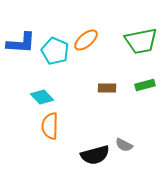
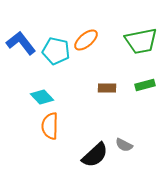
blue L-shape: rotated 132 degrees counterclockwise
cyan pentagon: moved 1 px right; rotated 12 degrees counterclockwise
black semicircle: rotated 28 degrees counterclockwise
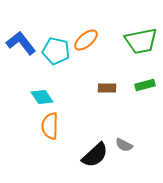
cyan diamond: rotated 10 degrees clockwise
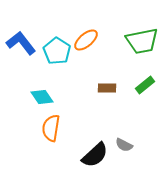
green trapezoid: moved 1 px right
cyan pentagon: moved 1 px right; rotated 20 degrees clockwise
green rectangle: rotated 24 degrees counterclockwise
orange semicircle: moved 1 px right, 2 px down; rotated 8 degrees clockwise
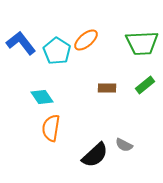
green trapezoid: moved 2 px down; rotated 8 degrees clockwise
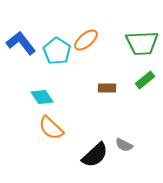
green rectangle: moved 5 px up
orange semicircle: rotated 56 degrees counterclockwise
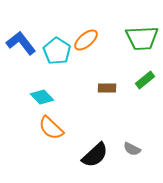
green trapezoid: moved 5 px up
cyan diamond: rotated 10 degrees counterclockwise
gray semicircle: moved 8 px right, 4 px down
